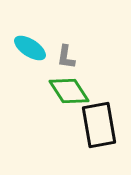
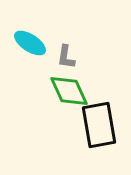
cyan ellipse: moved 5 px up
green diamond: rotated 9 degrees clockwise
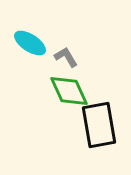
gray L-shape: rotated 140 degrees clockwise
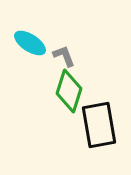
gray L-shape: moved 2 px left, 1 px up; rotated 10 degrees clockwise
green diamond: rotated 42 degrees clockwise
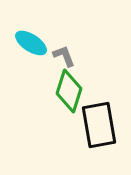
cyan ellipse: moved 1 px right
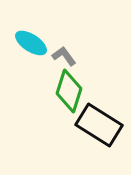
gray L-shape: rotated 15 degrees counterclockwise
black rectangle: rotated 48 degrees counterclockwise
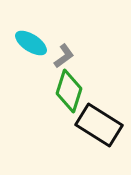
gray L-shape: rotated 90 degrees clockwise
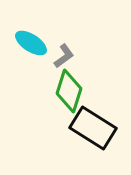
black rectangle: moved 6 px left, 3 px down
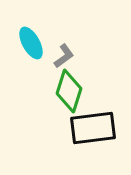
cyan ellipse: rotated 28 degrees clockwise
black rectangle: rotated 39 degrees counterclockwise
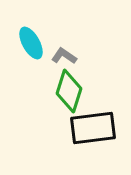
gray L-shape: rotated 110 degrees counterclockwise
